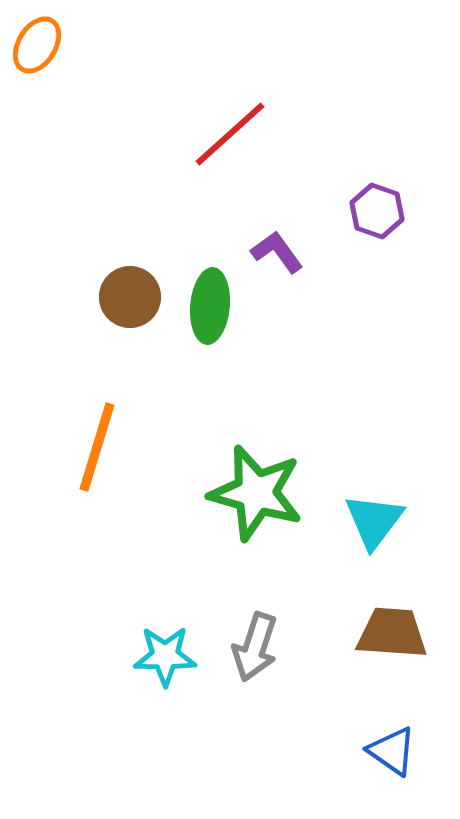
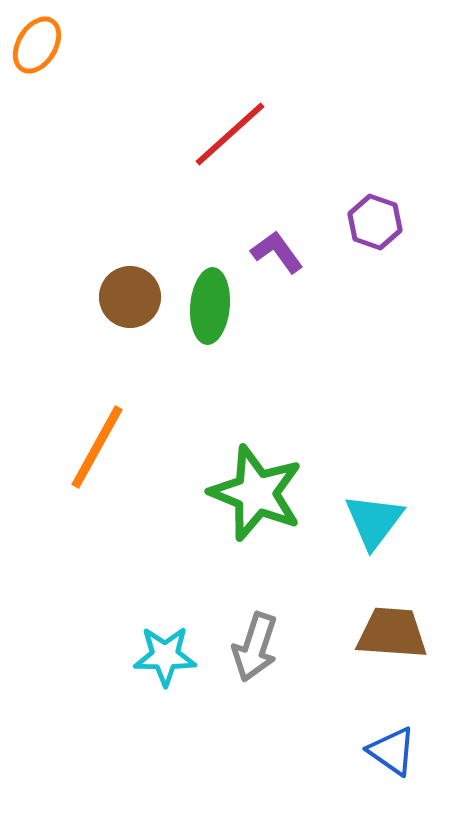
purple hexagon: moved 2 px left, 11 px down
orange line: rotated 12 degrees clockwise
green star: rotated 6 degrees clockwise
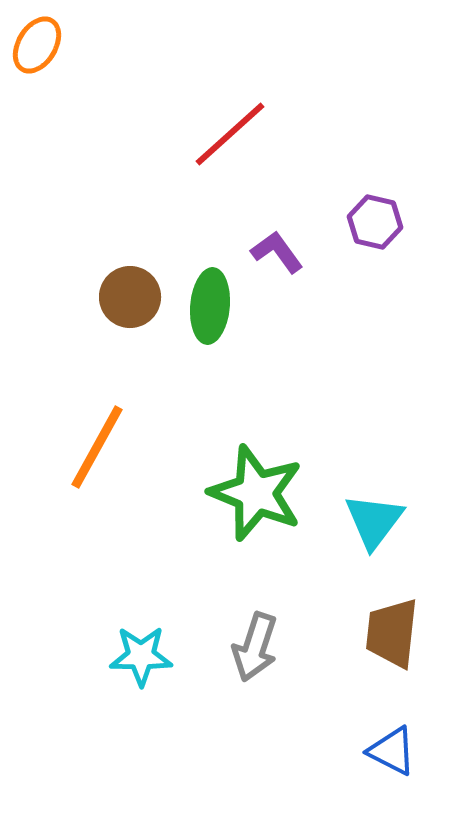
purple hexagon: rotated 6 degrees counterclockwise
brown trapezoid: rotated 88 degrees counterclockwise
cyan star: moved 24 px left
blue triangle: rotated 8 degrees counterclockwise
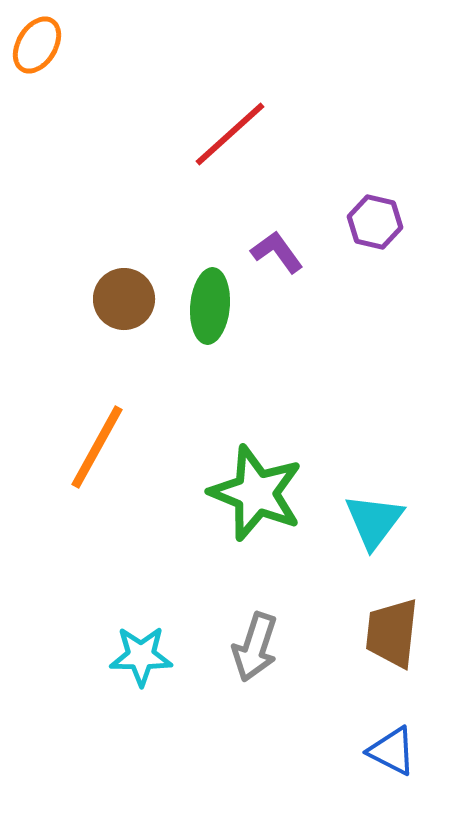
brown circle: moved 6 px left, 2 px down
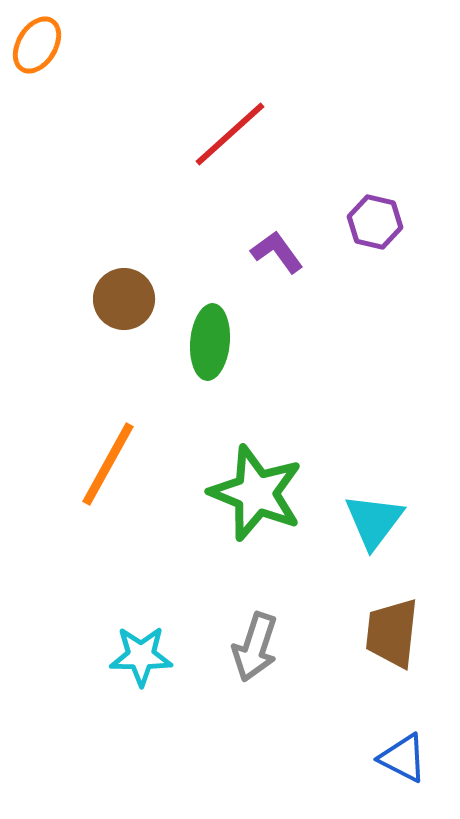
green ellipse: moved 36 px down
orange line: moved 11 px right, 17 px down
blue triangle: moved 11 px right, 7 px down
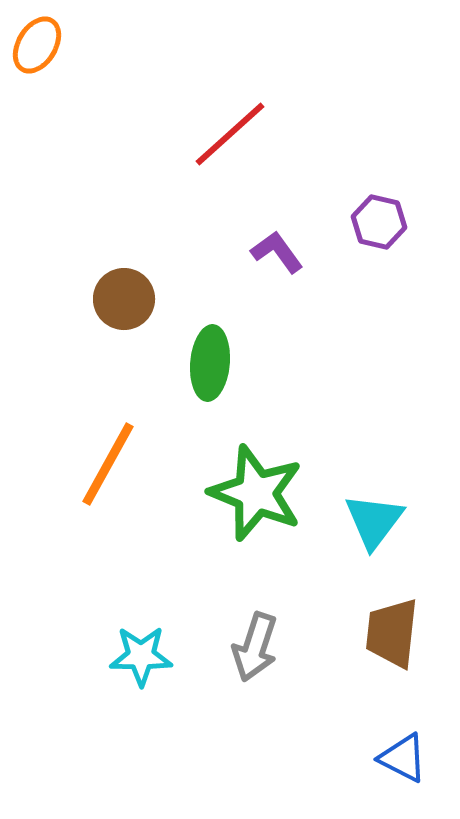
purple hexagon: moved 4 px right
green ellipse: moved 21 px down
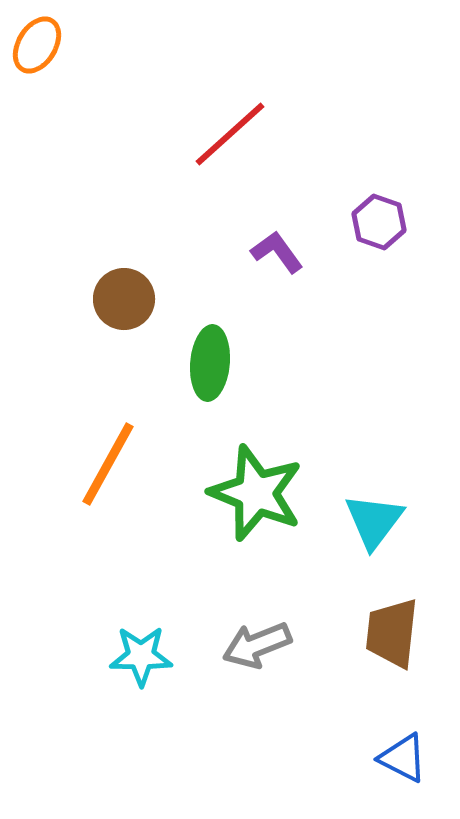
purple hexagon: rotated 6 degrees clockwise
gray arrow: moved 2 px right, 2 px up; rotated 50 degrees clockwise
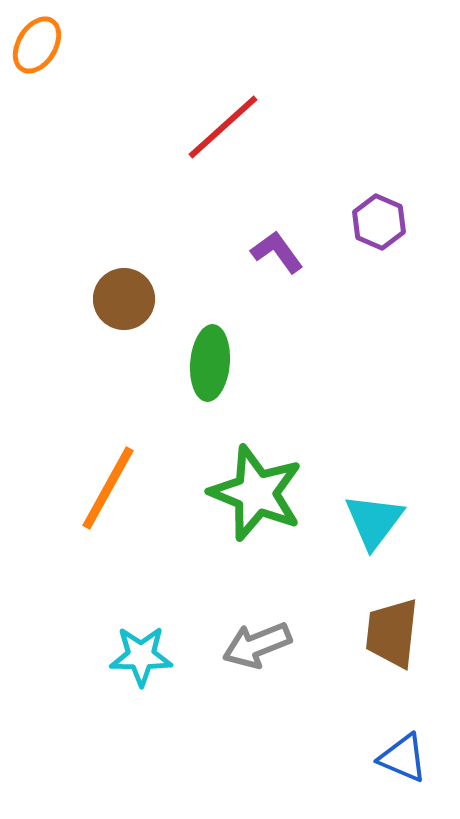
red line: moved 7 px left, 7 px up
purple hexagon: rotated 4 degrees clockwise
orange line: moved 24 px down
blue triangle: rotated 4 degrees counterclockwise
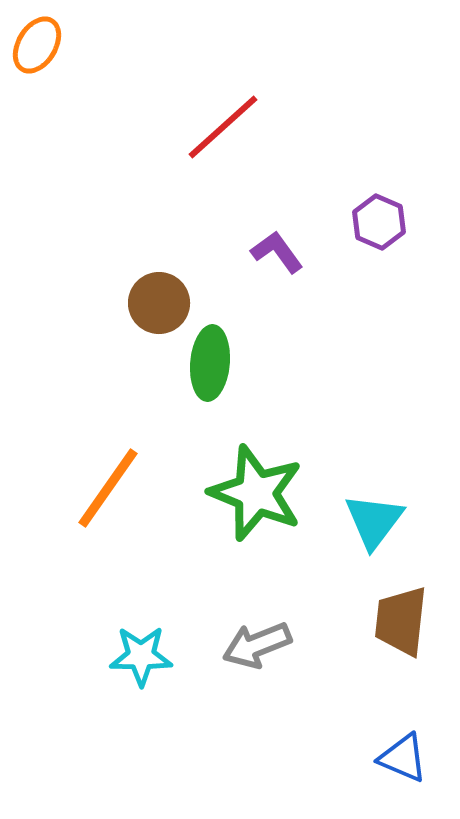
brown circle: moved 35 px right, 4 px down
orange line: rotated 6 degrees clockwise
brown trapezoid: moved 9 px right, 12 px up
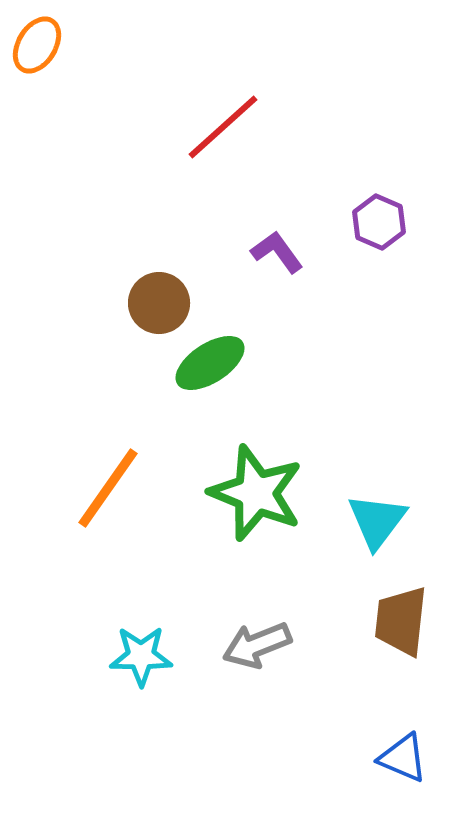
green ellipse: rotated 52 degrees clockwise
cyan triangle: moved 3 px right
